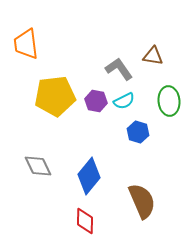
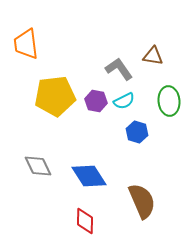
blue hexagon: moved 1 px left
blue diamond: rotated 72 degrees counterclockwise
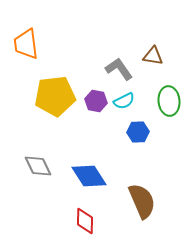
blue hexagon: moved 1 px right; rotated 20 degrees counterclockwise
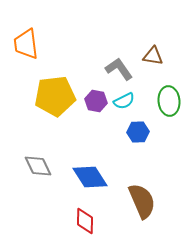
blue diamond: moved 1 px right, 1 px down
